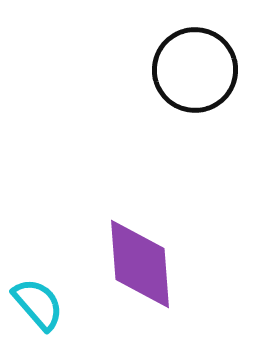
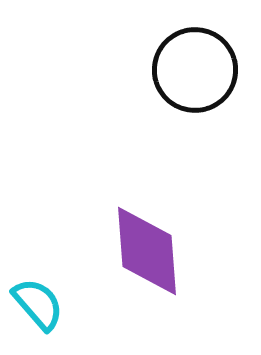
purple diamond: moved 7 px right, 13 px up
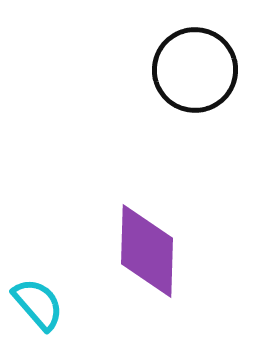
purple diamond: rotated 6 degrees clockwise
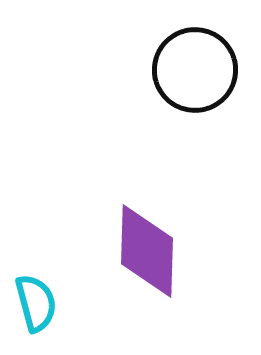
cyan semicircle: moved 2 px left, 1 px up; rotated 26 degrees clockwise
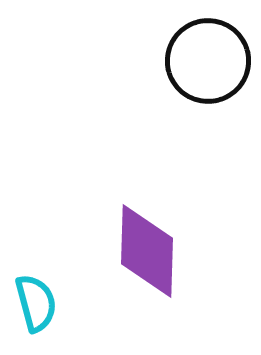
black circle: moved 13 px right, 9 px up
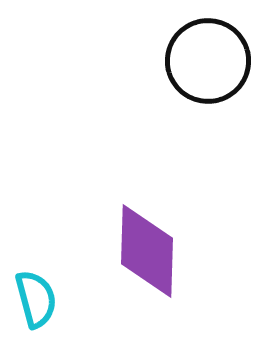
cyan semicircle: moved 4 px up
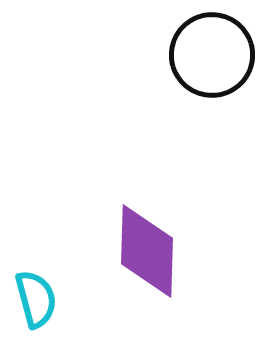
black circle: moved 4 px right, 6 px up
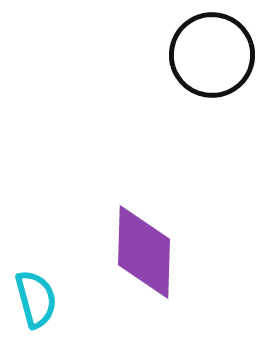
purple diamond: moved 3 px left, 1 px down
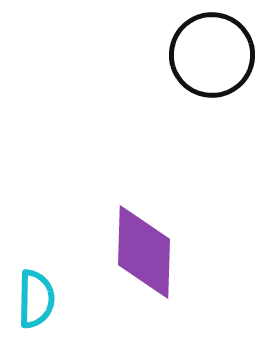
cyan semicircle: rotated 16 degrees clockwise
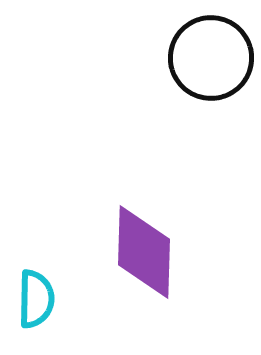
black circle: moved 1 px left, 3 px down
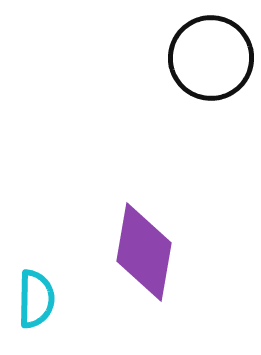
purple diamond: rotated 8 degrees clockwise
